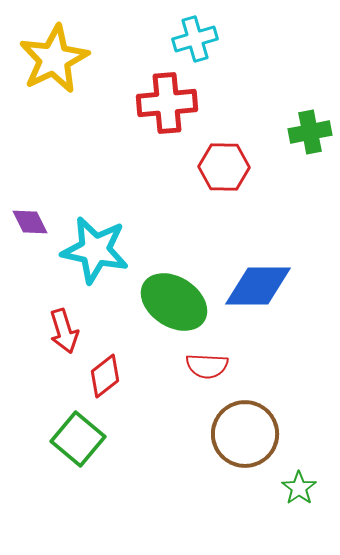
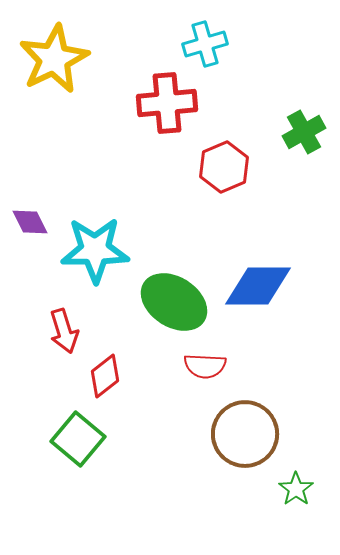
cyan cross: moved 10 px right, 5 px down
green cross: moved 6 px left; rotated 18 degrees counterclockwise
red hexagon: rotated 24 degrees counterclockwise
cyan star: rotated 12 degrees counterclockwise
red semicircle: moved 2 px left
green star: moved 3 px left, 1 px down
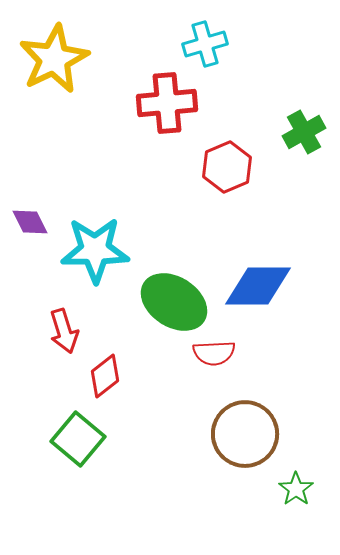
red hexagon: moved 3 px right
red semicircle: moved 9 px right, 13 px up; rotated 6 degrees counterclockwise
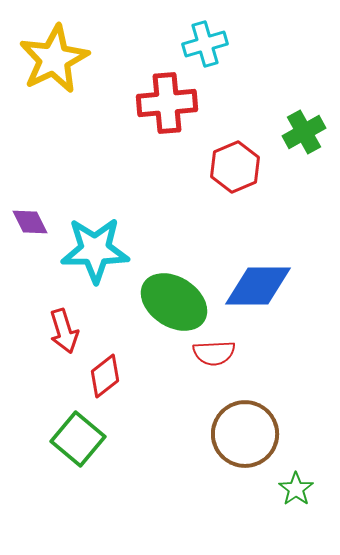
red hexagon: moved 8 px right
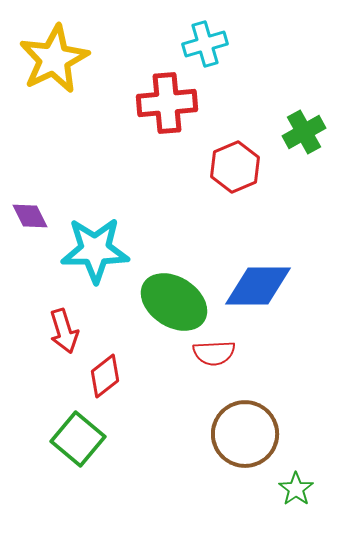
purple diamond: moved 6 px up
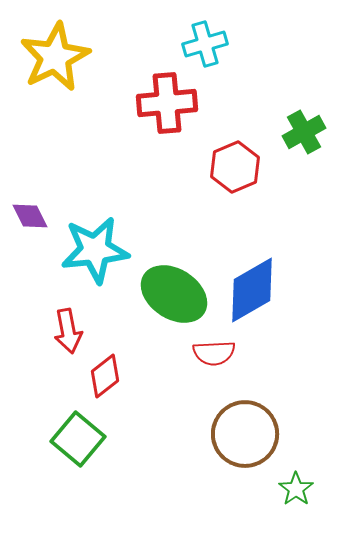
yellow star: moved 1 px right, 2 px up
cyan star: rotated 6 degrees counterclockwise
blue diamond: moved 6 px left, 4 px down; rotated 30 degrees counterclockwise
green ellipse: moved 8 px up
red arrow: moved 4 px right; rotated 6 degrees clockwise
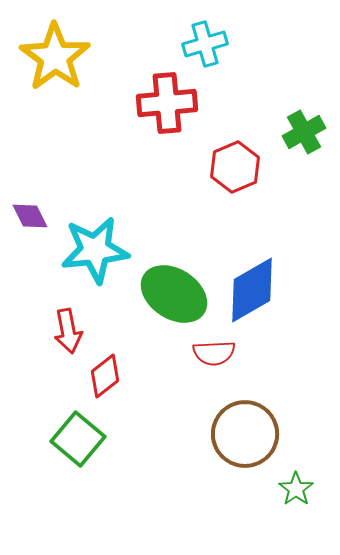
yellow star: rotated 10 degrees counterclockwise
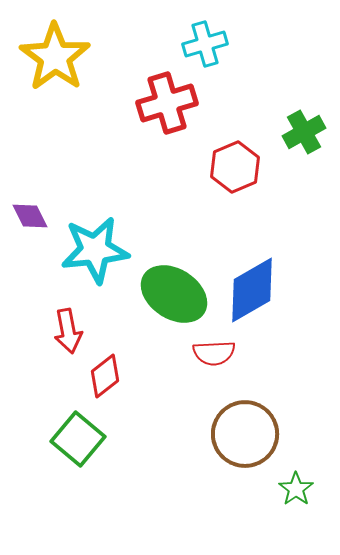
red cross: rotated 12 degrees counterclockwise
